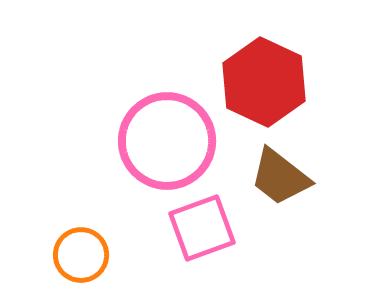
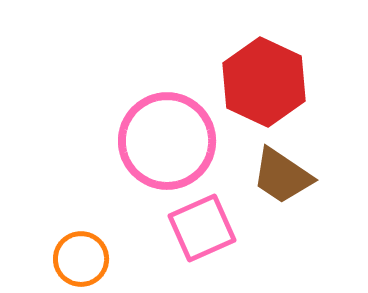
brown trapezoid: moved 2 px right, 1 px up; rotated 4 degrees counterclockwise
pink square: rotated 4 degrees counterclockwise
orange circle: moved 4 px down
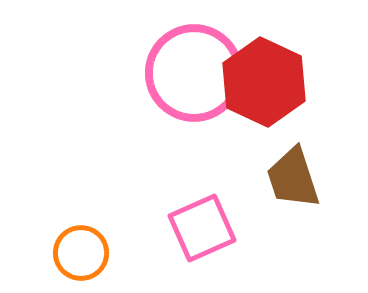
pink circle: moved 27 px right, 68 px up
brown trapezoid: moved 11 px right, 2 px down; rotated 38 degrees clockwise
orange circle: moved 6 px up
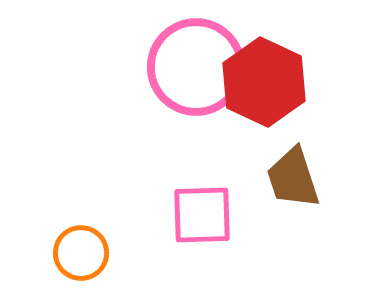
pink circle: moved 2 px right, 6 px up
pink square: moved 13 px up; rotated 22 degrees clockwise
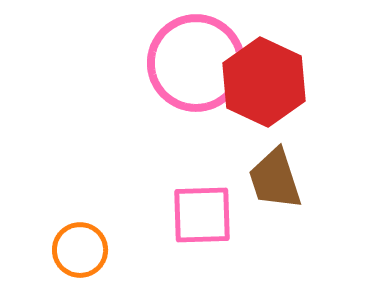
pink circle: moved 4 px up
brown trapezoid: moved 18 px left, 1 px down
orange circle: moved 1 px left, 3 px up
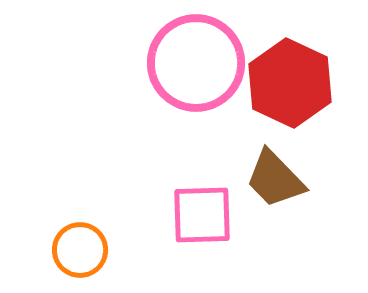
red hexagon: moved 26 px right, 1 px down
brown trapezoid: rotated 26 degrees counterclockwise
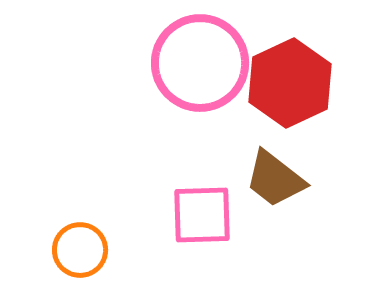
pink circle: moved 4 px right
red hexagon: rotated 10 degrees clockwise
brown trapezoid: rotated 8 degrees counterclockwise
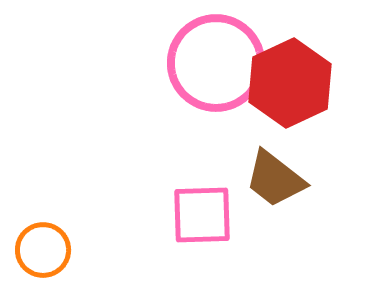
pink circle: moved 16 px right
orange circle: moved 37 px left
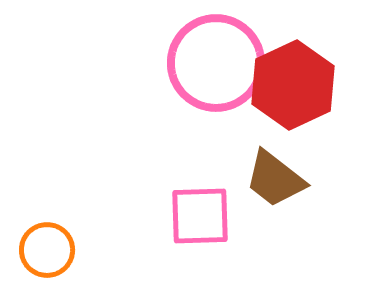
red hexagon: moved 3 px right, 2 px down
pink square: moved 2 px left, 1 px down
orange circle: moved 4 px right
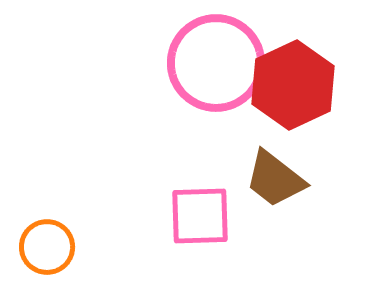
orange circle: moved 3 px up
